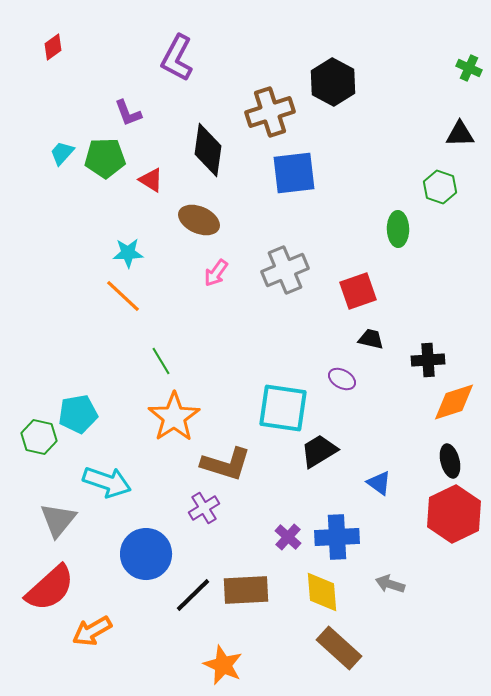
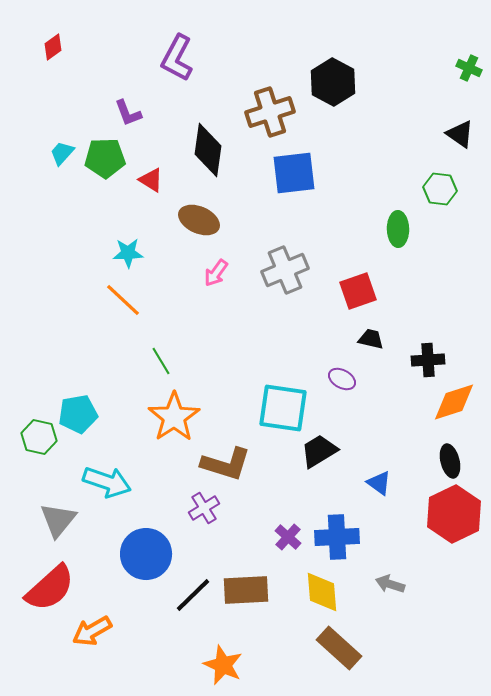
black triangle at (460, 134): rotated 36 degrees clockwise
green hexagon at (440, 187): moved 2 px down; rotated 12 degrees counterclockwise
orange line at (123, 296): moved 4 px down
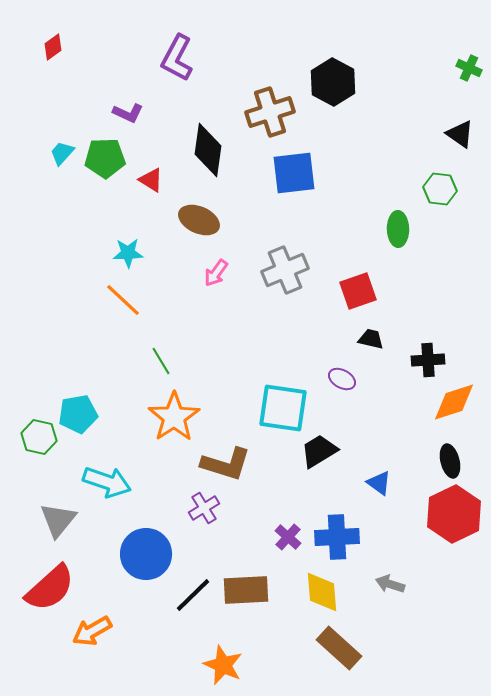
purple L-shape at (128, 113): rotated 44 degrees counterclockwise
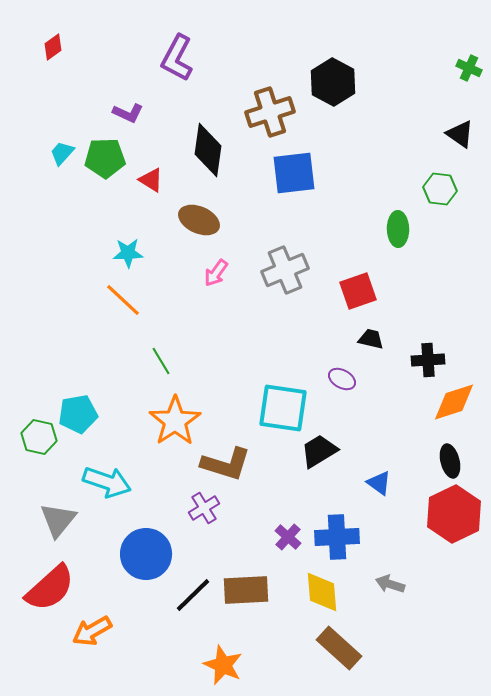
orange star at (174, 417): moved 1 px right, 4 px down
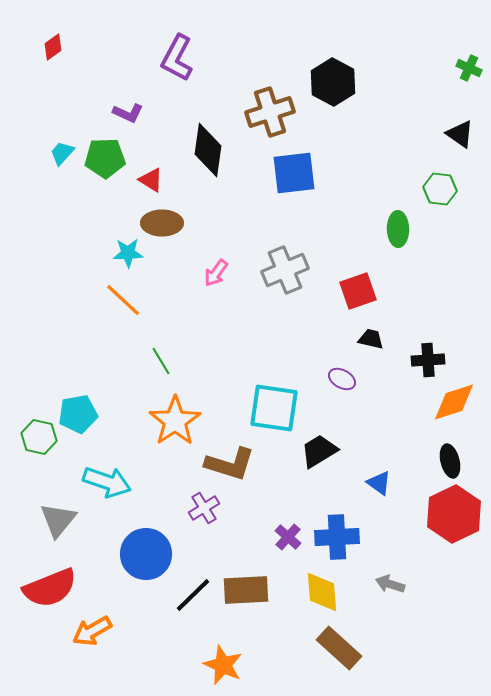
brown ellipse at (199, 220): moved 37 px left, 3 px down; rotated 24 degrees counterclockwise
cyan square at (283, 408): moved 9 px left
brown L-shape at (226, 464): moved 4 px right
red semicircle at (50, 588): rotated 20 degrees clockwise
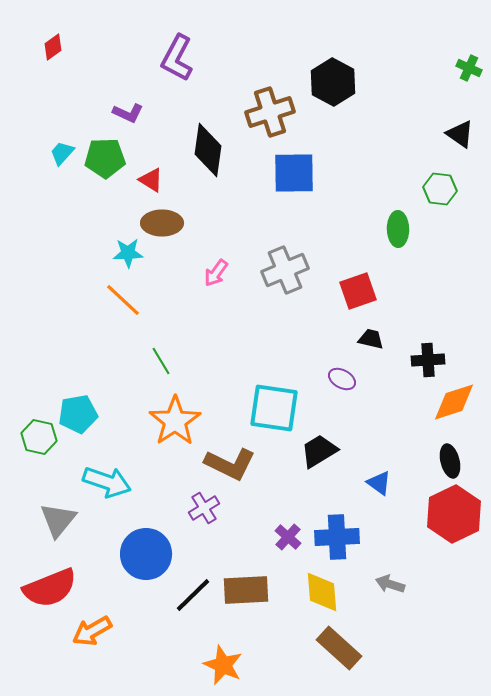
blue square at (294, 173): rotated 6 degrees clockwise
brown L-shape at (230, 464): rotated 9 degrees clockwise
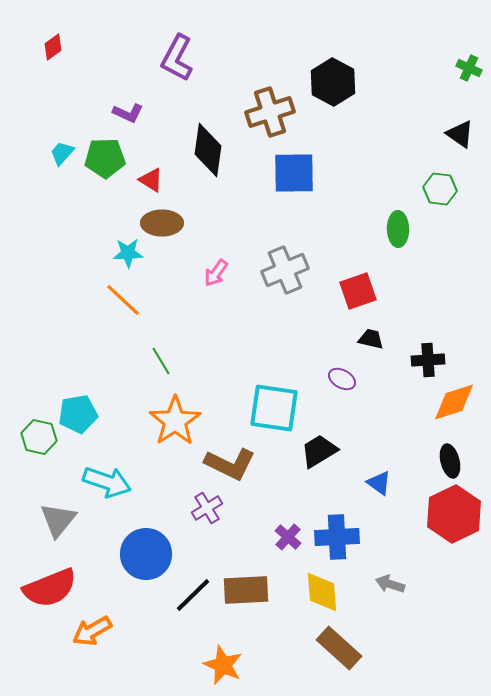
purple cross at (204, 508): moved 3 px right
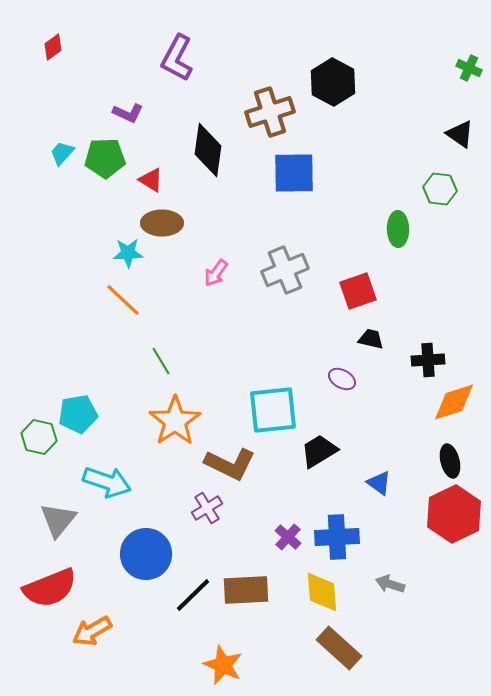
cyan square at (274, 408): moved 1 px left, 2 px down; rotated 14 degrees counterclockwise
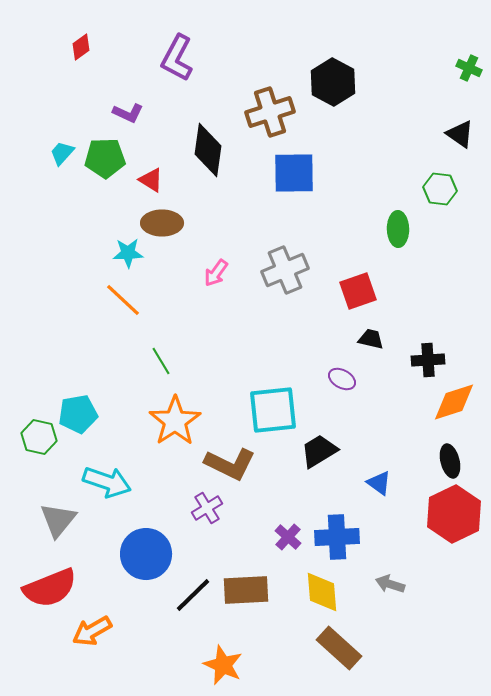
red diamond at (53, 47): moved 28 px right
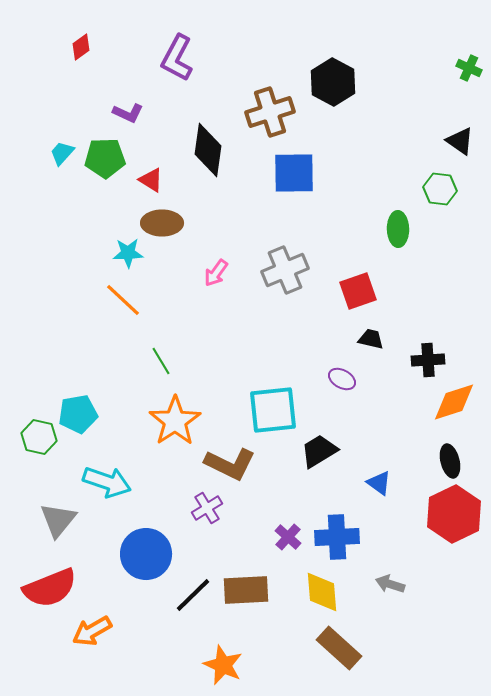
black triangle at (460, 134): moved 7 px down
